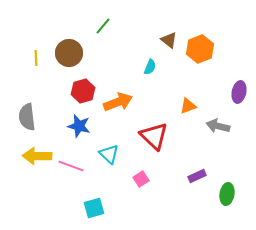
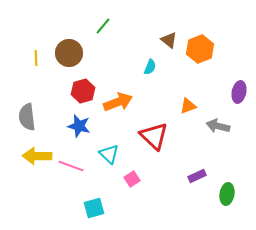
pink square: moved 9 px left
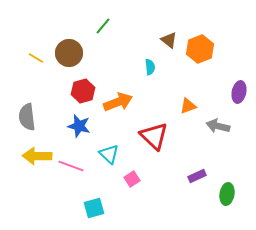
yellow line: rotated 56 degrees counterclockwise
cyan semicircle: rotated 28 degrees counterclockwise
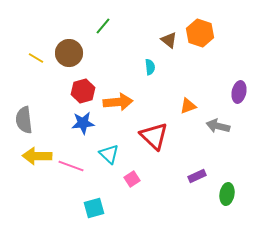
orange hexagon: moved 16 px up; rotated 20 degrees counterclockwise
orange arrow: rotated 16 degrees clockwise
gray semicircle: moved 3 px left, 3 px down
blue star: moved 4 px right, 3 px up; rotated 20 degrees counterclockwise
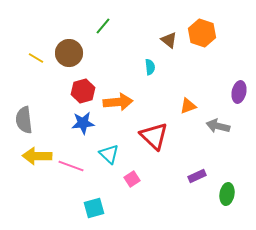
orange hexagon: moved 2 px right
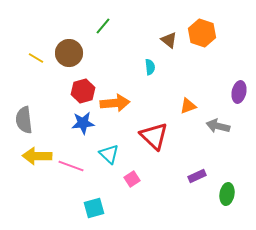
orange arrow: moved 3 px left, 1 px down
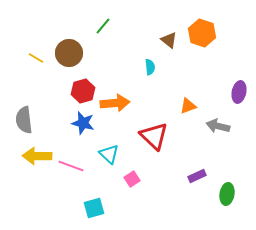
blue star: rotated 20 degrees clockwise
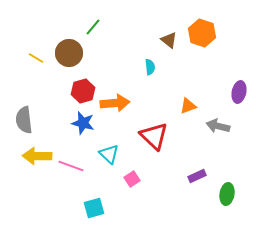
green line: moved 10 px left, 1 px down
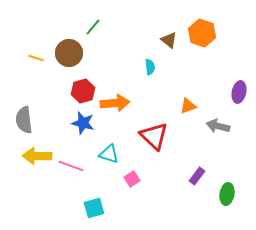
yellow line: rotated 14 degrees counterclockwise
cyan triangle: rotated 25 degrees counterclockwise
purple rectangle: rotated 30 degrees counterclockwise
